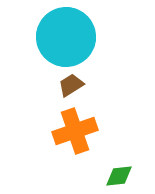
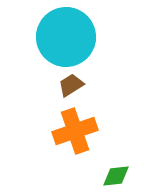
green diamond: moved 3 px left
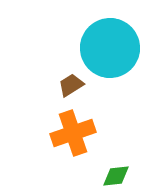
cyan circle: moved 44 px right, 11 px down
orange cross: moved 2 px left, 2 px down
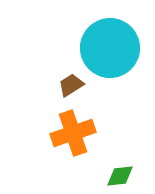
green diamond: moved 4 px right
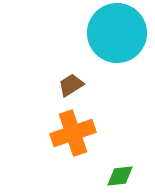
cyan circle: moved 7 px right, 15 px up
